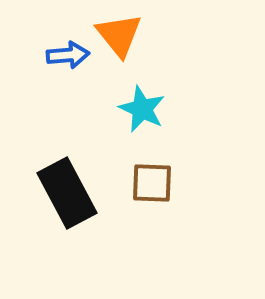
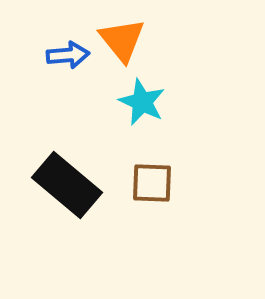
orange triangle: moved 3 px right, 5 px down
cyan star: moved 7 px up
black rectangle: moved 8 px up; rotated 22 degrees counterclockwise
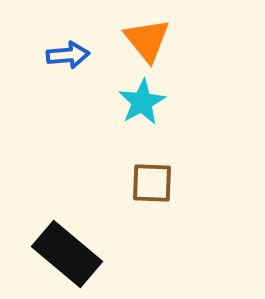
orange triangle: moved 25 px right
cyan star: rotated 18 degrees clockwise
black rectangle: moved 69 px down
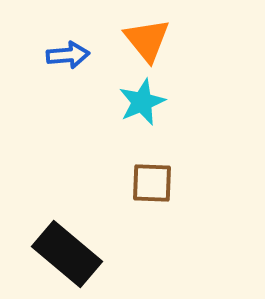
cyan star: rotated 6 degrees clockwise
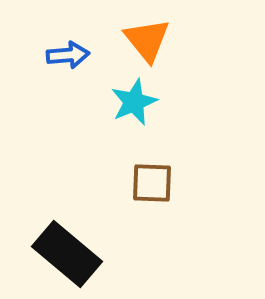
cyan star: moved 8 px left
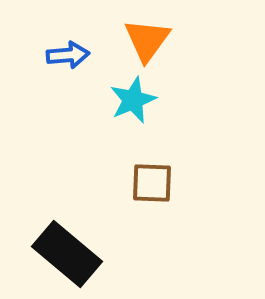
orange triangle: rotated 15 degrees clockwise
cyan star: moved 1 px left, 2 px up
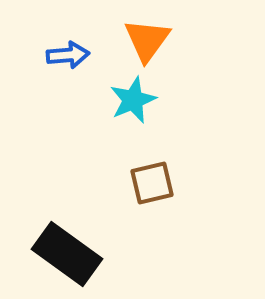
brown square: rotated 15 degrees counterclockwise
black rectangle: rotated 4 degrees counterclockwise
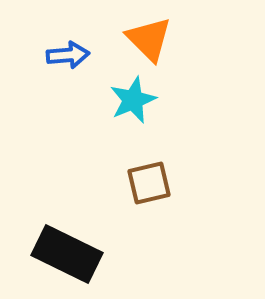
orange triangle: moved 2 px right, 1 px up; rotated 21 degrees counterclockwise
brown square: moved 3 px left
black rectangle: rotated 10 degrees counterclockwise
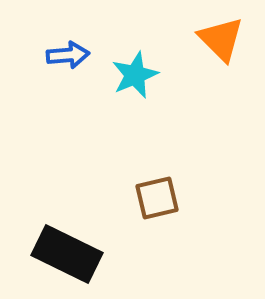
orange triangle: moved 72 px right
cyan star: moved 2 px right, 25 px up
brown square: moved 8 px right, 15 px down
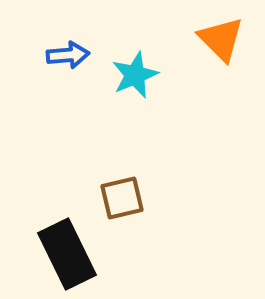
brown square: moved 35 px left
black rectangle: rotated 38 degrees clockwise
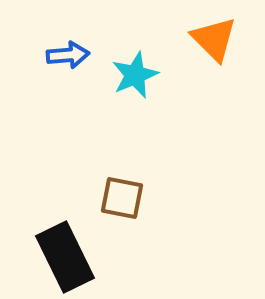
orange triangle: moved 7 px left
brown square: rotated 24 degrees clockwise
black rectangle: moved 2 px left, 3 px down
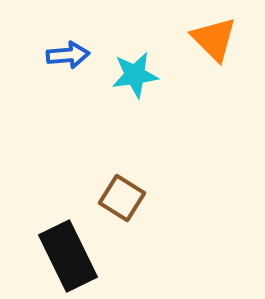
cyan star: rotated 15 degrees clockwise
brown square: rotated 21 degrees clockwise
black rectangle: moved 3 px right, 1 px up
